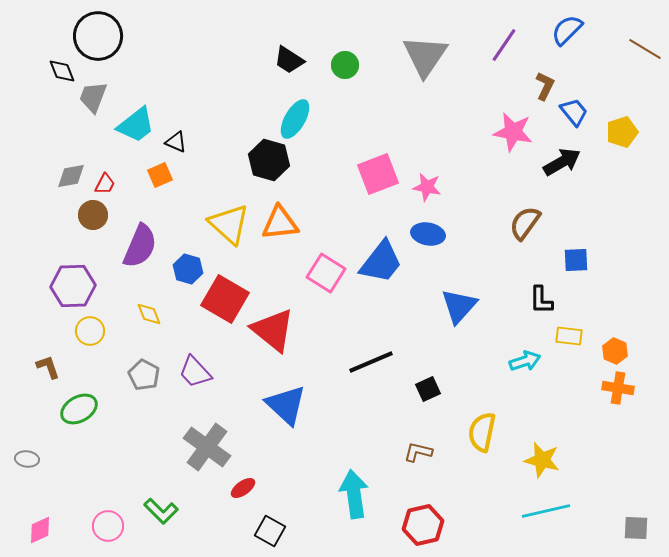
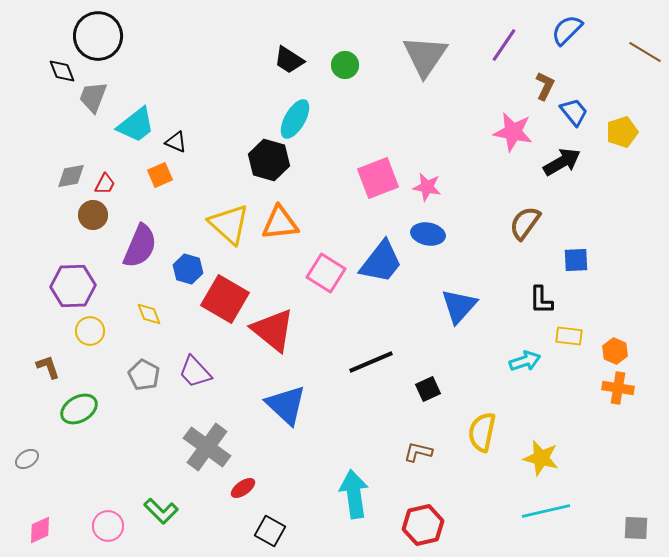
brown line at (645, 49): moved 3 px down
pink square at (378, 174): moved 4 px down
gray ellipse at (27, 459): rotated 40 degrees counterclockwise
yellow star at (542, 460): moved 1 px left, 2 px up
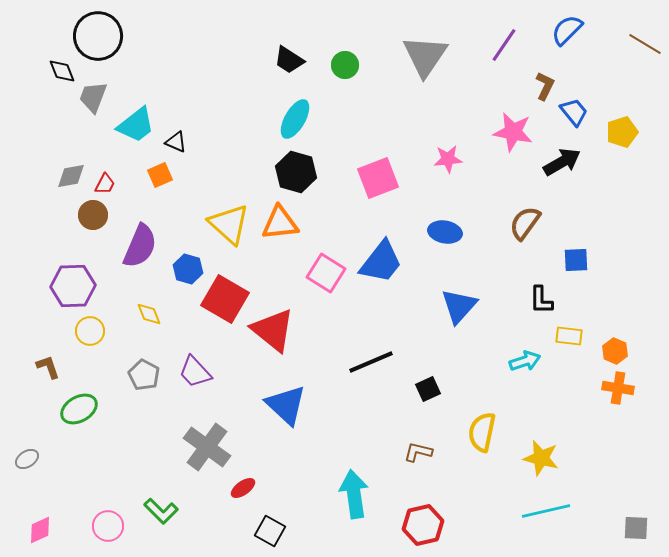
brown line at (645, 52): moved 8 px up
black hexagon at (269, 160): moved 27 px right, 12 px down
pink star at (427, 187): moved 21 px right, 28 px up; rotated 16 degrees counterclockwise
blue ellipse at (428, 234): moved 17 px right, 2 px up
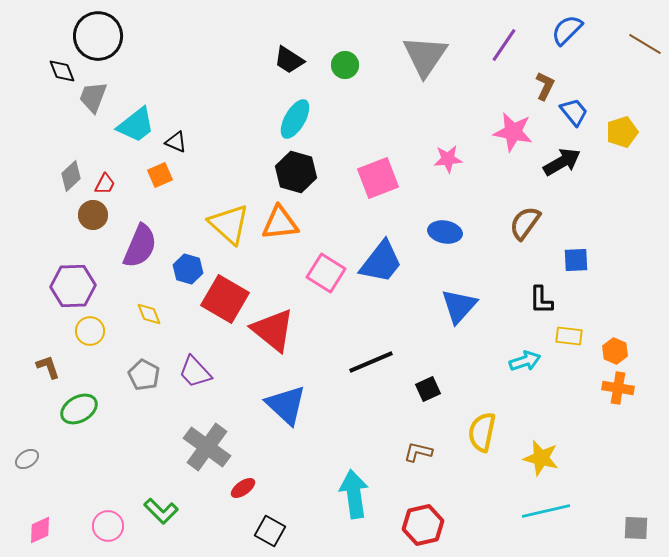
gray diamond at (71, 176): rotated 32 degrees counterclockwise
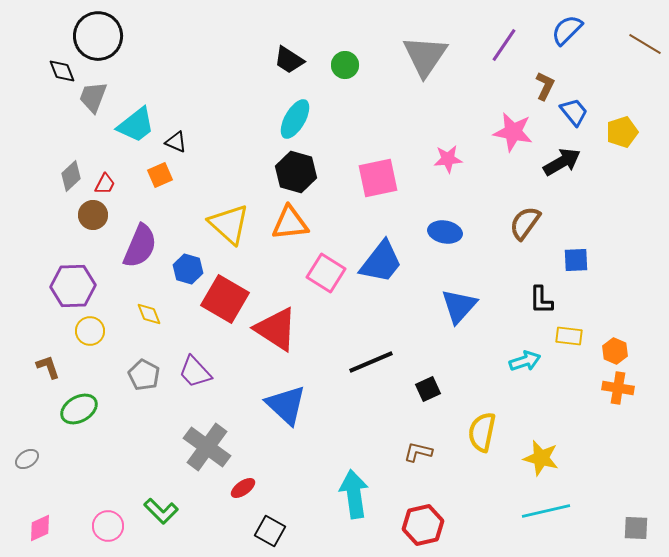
pink square at (378, 178): rotated 9 degrees clockwise
orange triangle at (280, 223): moved 10 px right
red triangle at (273, 330): moved 3 px right, 1 px up; rotated 6 degrees counterclockwise
pink diamond at (40, 530): moved 2 px up
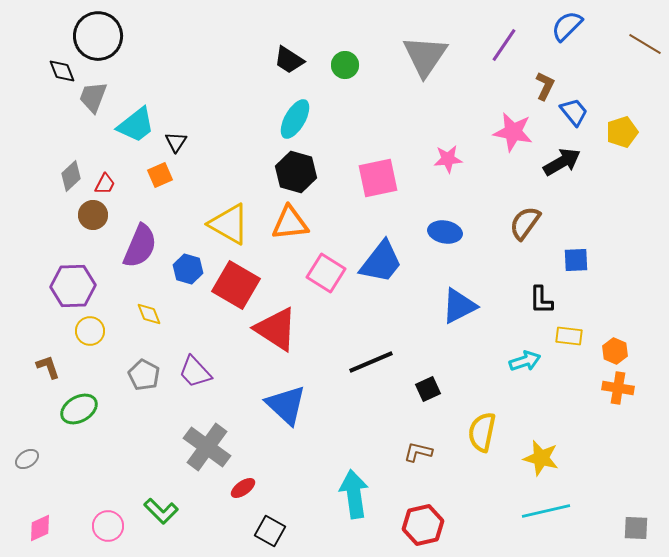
blue semicircle at (567, 30): moved 4 px up
black triangle at (176, 142): rotated 40 degrees clockwise
yellow triangle at (229, 224): rotated 12 degrees counterclockwise
red square at (225, 299): moved 11 px right, 14 px up
blue triangle at (459, 306): rotated 21 degrees clockwise
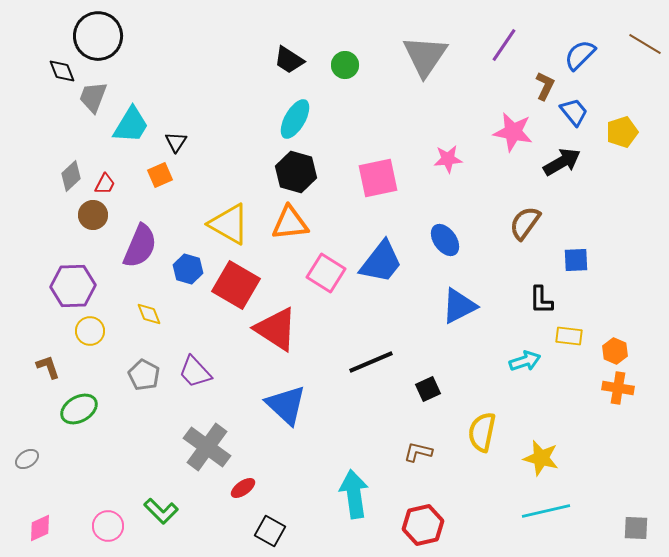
blue semicircle at (567, 26): moved 13 px right, 29 px down
cyan trapezoid at (136, 125): moved 5 px left; rotated 21 degrees counterclockwise
blue ellipse at (445, 232): moved 8 px down; rotated 44 degrees clockwise
